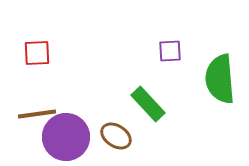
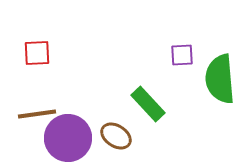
purple square: moved 12 px right, 4 px down
purple circle: moved 2 px right, 1 px down
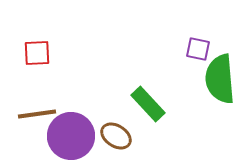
purple square: moved 16 px right, 6 px up; rotated 15 degrees clockwise
purple circle: moved 3 px right, 2 px up
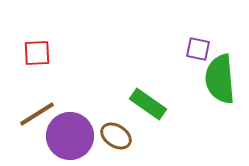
green rectangle: rotated 12 degrees counterclockwise
brown line: rotated 24 degrees counterclockwise
purple circle: moved 1 px left
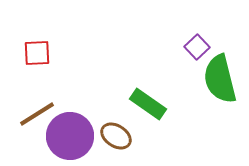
purple square: moved 1 px left, 2 px up; rotated 35 degrees clockwise
green semicircle: rotated 9 degrees counterclockwise
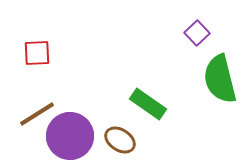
purple square: moved 14 px up
brown ellipse: moved 4 px right, 4 px down
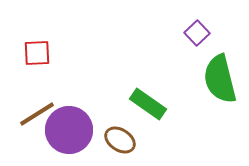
purple circle: moved 1 px left, 6 px up
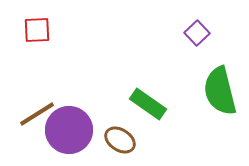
red square: moved 23 px up
green semicircle: moved 12 px down
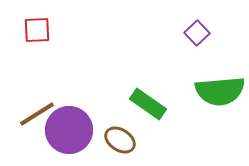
green semicircle: rotated 81 degrees counterclockwise
